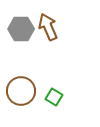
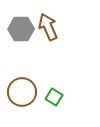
brown circle: moved 1 px right, 1 px down
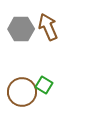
green square: moved 10 px left, 12 px up
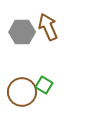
gray hexagon: moved 1 px right, 3 px down
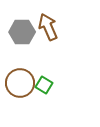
brown circle: moved 2 px left, 9 px up
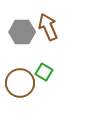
green square: moved 13 px up
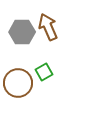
green square: rotated 30 degrees clockwise
brown circle: moved 2 px left
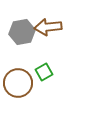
brown arrow: rotated 72 degrees counterclockwise
gray hexagon: rotated 10 degrees counterclockwise
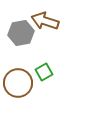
brown arrow: moved 3 px left, 6 px up; rotated 24 degrees clockwise
gray hexagon: moved 1 px left, 1 px down
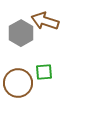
gray hexagon: rotated 20 degrees counterclockwise
green square: rotated 24 degrees clockwise
